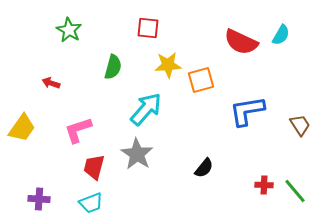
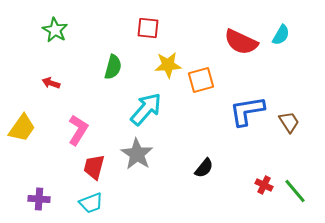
green star: moved 14 px left
brown trapezoid: moved 11 px left, 3 px up
pink L-shape: rotated 140 degrees clockwise
red cross: rotated 24 degrees clockwise
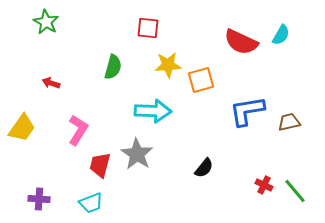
green star: moved 9 px left, 8 px up
cyan arrow: moved 7 px right, 2 px down; rotated 51 degrees clockwise
brown trapezoid: rotated 70 degrees counterclockwise
red trapezoid: moved 6 px right, 2 px up
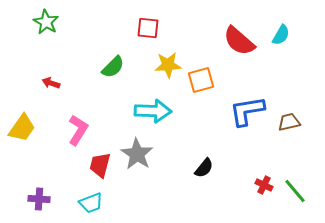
red semicircle: moved 2 px left, 1 px up; rotated 16 degrees clockwise
green semicircle: rotated 30 degrees clockwise
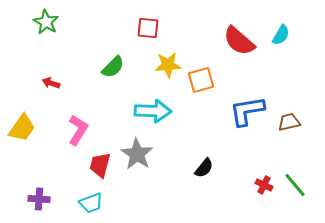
green line: moved 6 px up
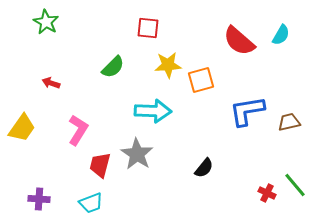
red cross: moved 3 px right, 8 px down
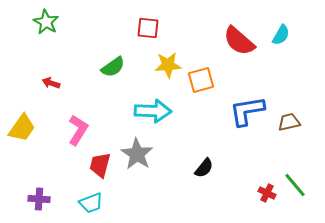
green semicircle: rotated 10 degrees clockwise
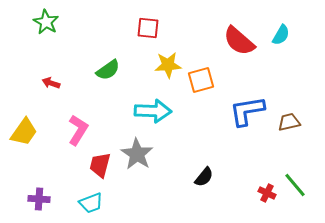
green semicircle: moved 5 px left, 3 px down
yellow trapezoid: moved 2 px right, 4 px down
black semicircle: moved 9 px down
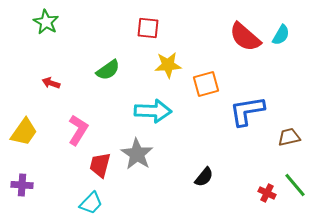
red semicircle: moved 6 px right, 4 px up
orange square: moved 5 px right, 4 px down
brown trapezoid: moved 15 px down
purple cross: moved 17 px left, 14 px up
cyan trapezoid: rotated 25 degrees counterclockwise
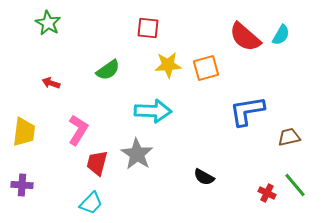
green star: moved 2 px right, 1 px down
orange square: moved 16 px up
yellow trapezoid: rotated 28 degrees counterclockwise
red trapezoid: moved 3 px left, 2 px up
black semicircle: rotated 80 degrees clockwise
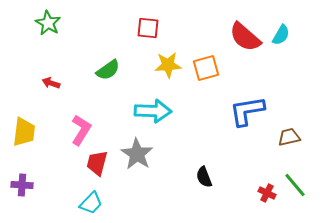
pink L-shape: moved 3 px right
black semicircle: rotated 40 degrees clockwise
